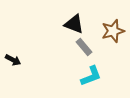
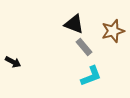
black arrow: moved 2 px down
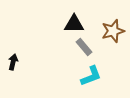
black triangle: rotated 20 degrees counterclockwise
black arrow: rotated 105 degrees counterclockwise
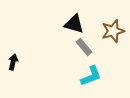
black triangle: rotated 15 degrees clockwise
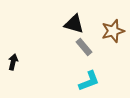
cyan L-shape: moved 2 px left, 5 px down
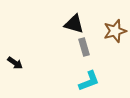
brown star: moved 2 px right
gray rectangle: rotated 24 degrees clockwise
black arrow: moved 2 px right, 1 px down; rotated 112 degrees clockwise
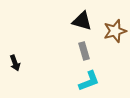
black triangle: moved 8 px right, 3 px up
gray rectangle: moved 4 px down
black arrow: rotated 35 degrees clockwise
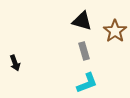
brown star: rotated 20 degrees counterclockwise
cyan L-shape: moved 2 px left, 2 px down
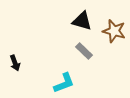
brown star: moved 1 px left; rotated 20 degrees counterclockwise
gray rectangle: rotated 30 degrees counterclockwise
cyan L-shape: moved 23 px left
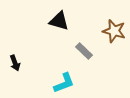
black triangle: moved 23 px left
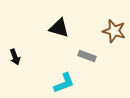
black triangle: moved 7 px down
gray rectangle: moved 3 px right, 5 px down; rotated 24 degrees counterclockwise
black arrow: moved 6 px up
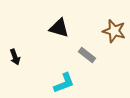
gray rectangle: moved 1 px up; rotated 18 degrees clockwise
